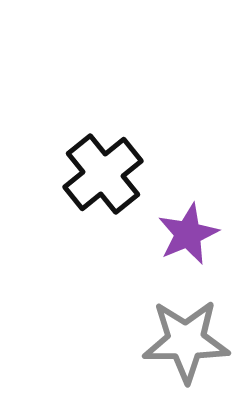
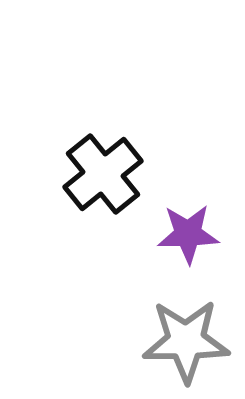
purple star: rotated 22 degrees clockwise
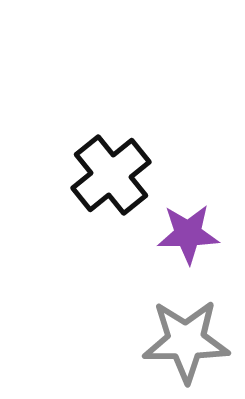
black cross: moved 8 px right, 1 px down
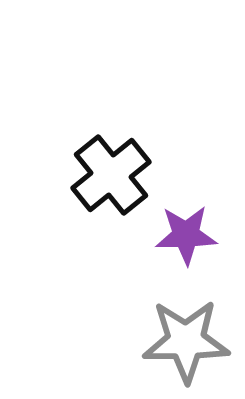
purple star: moved 2 px left, 1 px down
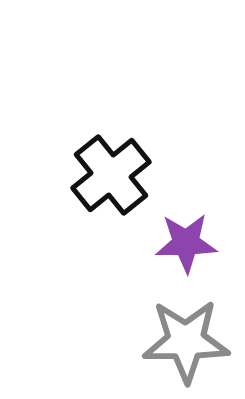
purple star: moved 8 px down
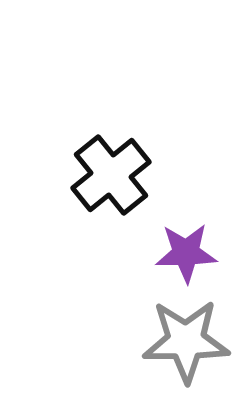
purple star: moved 10 px down
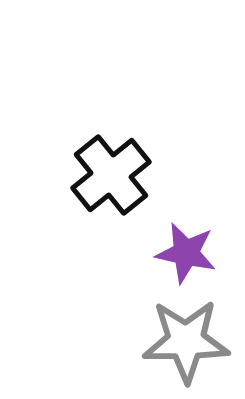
purple star: rotated 14 degrees clockwise
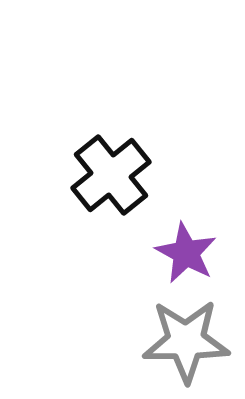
purple star: rotated 16 degrees clockwise
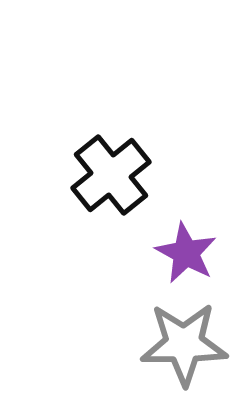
gray star: moved 2 px left, 3 px down
